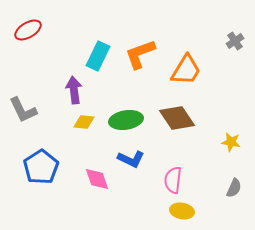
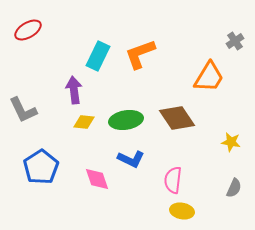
orange trapezoid: moved 23 px right, 7 px down
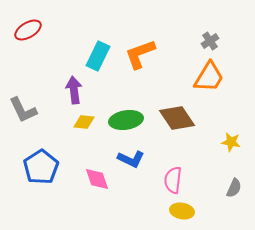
gray cross: moved 25 px left
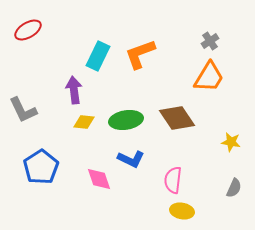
pink diamond: moved 2 px right
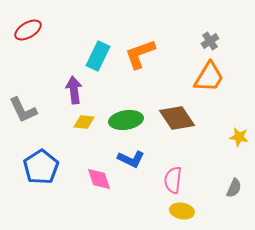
yellow star: moved 8 px right, 5 px up
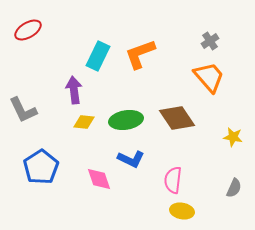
orange trapezoid: rotated 72 degrees counterclockwise
yellow star: moved 6 px left
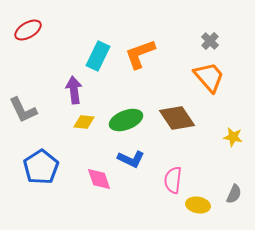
gray cross: rotated 12 degrees counterclockwise
green ellipse: rotated 12 degrees counterclockwise
gray semicircle: moved 6 px down
yellow ellipse: moved 16 px right, 6 px up
